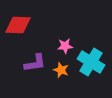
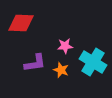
red diamond: moved 3 px right, 2 px up
cyan cross: moved 2 px right
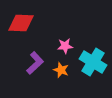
purple L-shape: rotated 35 degrees counterclockwise
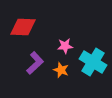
red diamond: moved 2 px right, 4 px down
